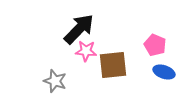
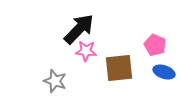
brown square: moved 6 px right, 3 px down
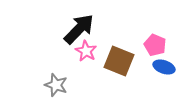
pink star: rotated 25 degrees clockwise
brown square: moved 7 px up; rotated 28 degrees clockwise
blue ellipse: moved 5 px up
gray star: moved 1 px right, 4 px down
